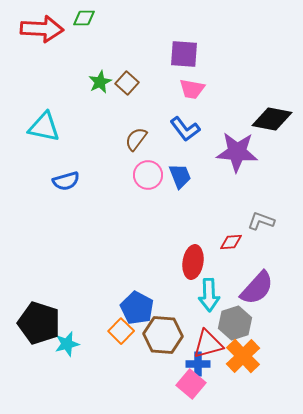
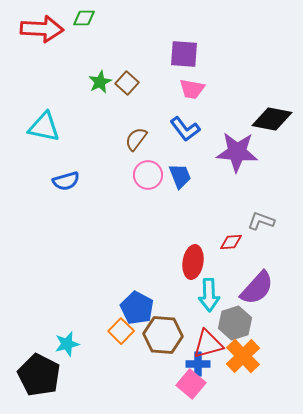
black pentagon: moved 52 px down; rotated 9 degrees clockwise
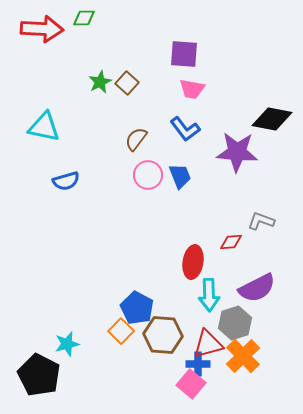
purple semicircle: rotated 21 degrees clockwise
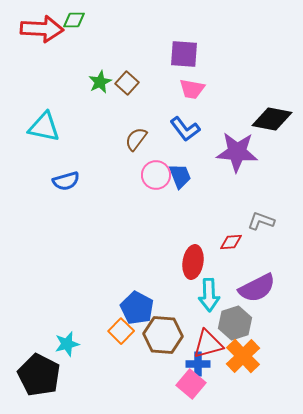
green diamond: moved 10 px left, 2 px down
pink circle: moved 8 px right
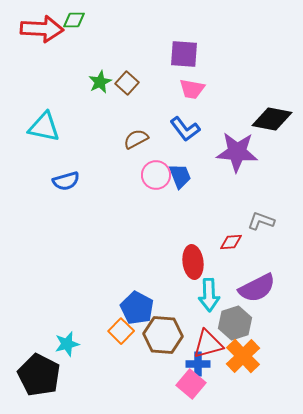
brown semicircle: rotated 25 degrees clockwise
red ellipse: rotated 16 degrees counterclockwise
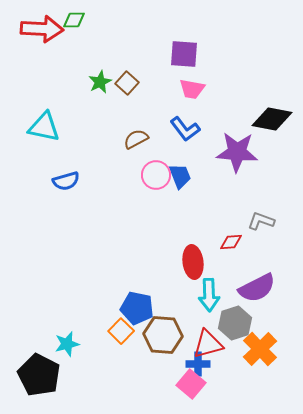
blue pentagon: rotated 16 degrees counterclockwise
orange cross: moved 17 px right, 7 px up
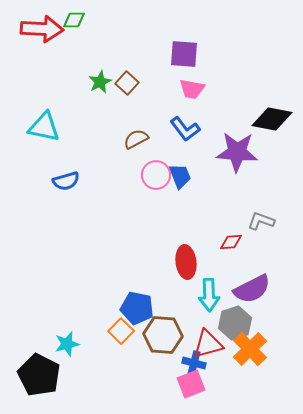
red ellipse: moved 7 px left
purple semicircle: moved 5 px left, 1 px down
orange cross: moved 10 px left
blue cross: moved 4 px left, 1 px up; rotated 15 degrees clockwise
pink square: rotated 28 degrees clockwise
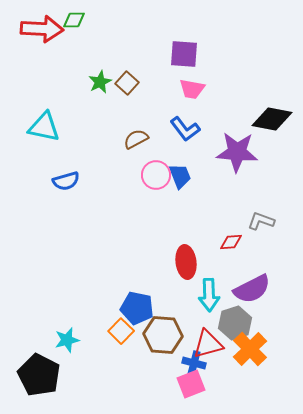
cyan star: moved 4 px up
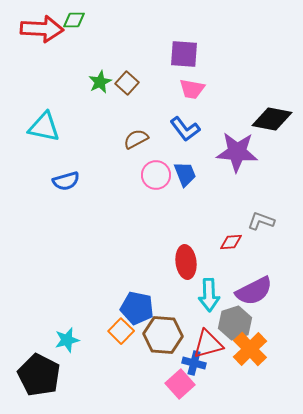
blue trapezoid: moved 5 px right, 2 px up
purple semicircle: moved 2 px right, 2 px down
pink square: moved 11 px left; rotated 20 degrees counterclockwise
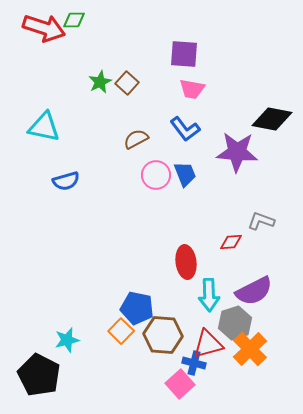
red arrow: moved 2 px right, 1 px up; rotated 15 degrees clockwise
